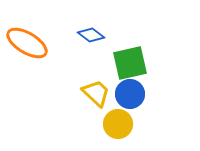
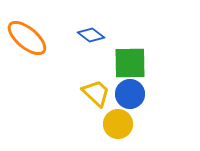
orange ellipse: moved 5 px up; rotated 9 degrees clockwise
green square: rotated 12 degrees clockwise
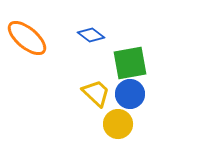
green square: rotated 9 degrees counterclockwise
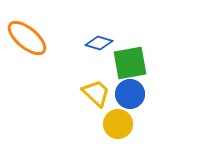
blue diamond: moved 8 px right, 8 px down; rotated 20 degrees counterclockwise
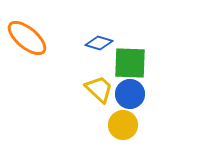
green square: rotated 12 degrees clockwise
yellow trapezoid: moved 3 px right, 4 px up
yellow circle: moved 5 px right, 1 px down
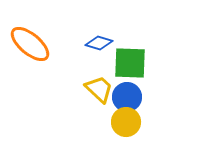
orange ellipse: moved 3 px right, 6 px down
blue circle: moved 3 px left, 3 px down
yellow circle: moved 3 px right, 3 px up
